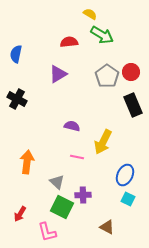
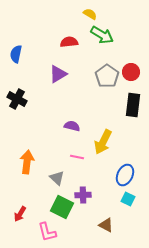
black rectangle: rotated 30 degrees clockwise
gray triangle: moved 4 px up
brown triangle: moved 1 px left, 2 px up
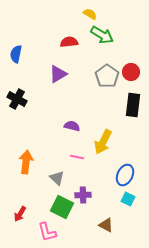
orange arrow: moved 1 px left
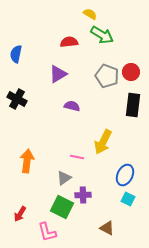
gray pentagon: rotated 15 degrees counterclockwise
purple semicircle: moved 20 px up
orange arrow: moved 1 px right, 1 px up
gray triangle: moved 7 px right; rotated 42 degrees clockwise
brown triangle: moved 1 px right, 3 px down
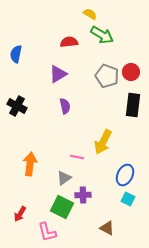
black cross: moved 7 px down
purple semicircle: moved 7 px left; rotated 63 degrees clockwise
orange arrow: moved 3 px right, 3 px down
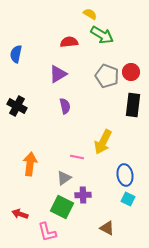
blue ellipse: rotated 35 degrees counterclockwise
red arrow: rotated 77 degrees clockwise
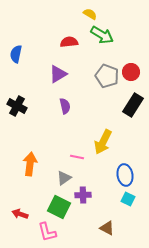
black rectangle: rotated 25 degrees clockwise
green square: moved 3 px left
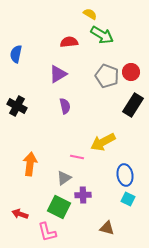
yellow arrow: rotated 35 degrees clockwise
brown triangle: rotated 14 degrees counterclockwise
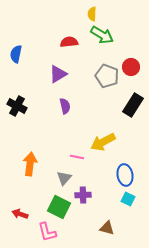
yellow semicircle: moved 2 px right; rotated 120 degrees counterclockwise
red circle: moved 5 px up
gray triangle: rotated 14 degrees counterclockwise
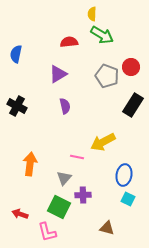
blue ellipse: moved 1 px left; rotated 20 degrees clockwise
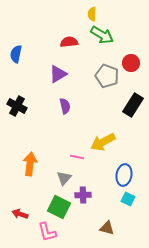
red circle: moved 4 px up
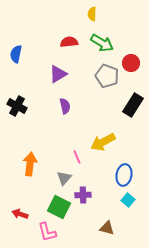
green arrow: moved 8 px down
pink line: rotated 56 degrees clockwise
cyan square: moved 1 px down; rotated 16 degrees clockwise
